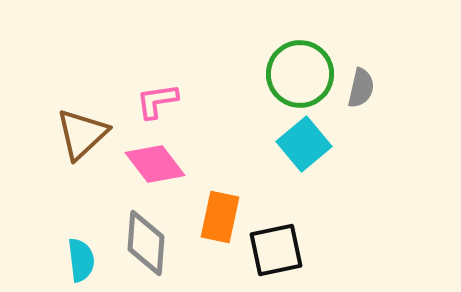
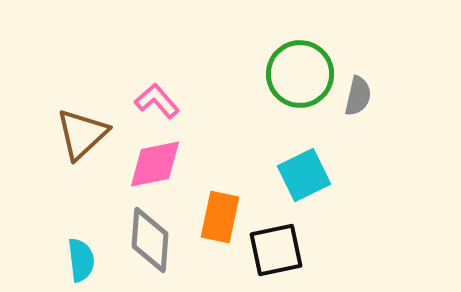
gray semicircle: moved 3 px left, 8 px down
pink L-shape: rotated 57 degrees clockwise
cyan square: moved 31 px down; rotated 14 degrees clockwise
pink diamond: rotated 64 degrees counterclockwise
gray diamond: moved 4 px right, 3 px up
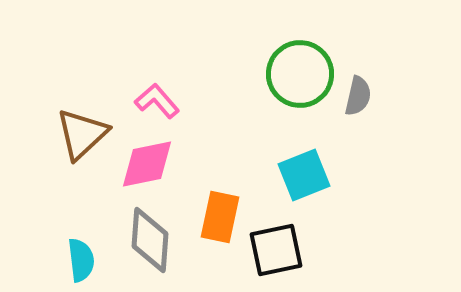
pink diamond: moved 8 px left
cyan square: rotated 4 degrees clockwise
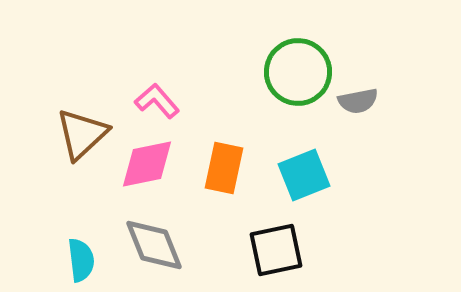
green circle: moved 2 px left, 2 px up
gray semicircle: moved 5 px down; rotated 66 degrees clockwise
orange rectangle: moved 4 px right, 49 px up
gray diamond: moved 4 px right, 5 px down; rotated 26 degrees counterclockwise
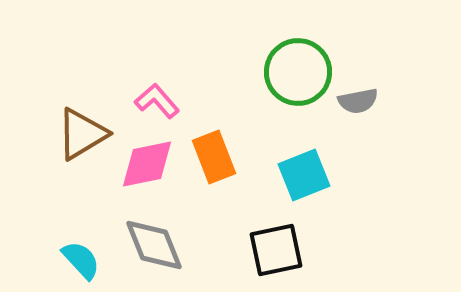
brown triangle: rotated 12 degrees clockwise
orange rectangle: moved 10 px left, 11 px up; rotated 33 degrees counterclockwise
cyan semicircle: rotated 36 degrees counterclockwise
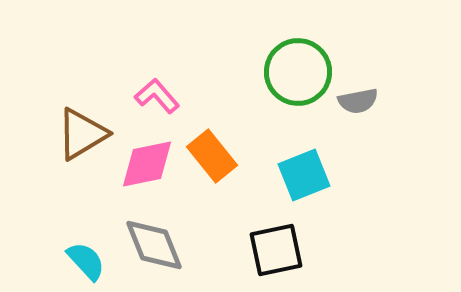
pink L-shape: moved 5 px up
orange rectangle: moved 2 px left, 1 px up; rotated 18 degrees counterclockwise
cyan semicircle: moved 5 px right, 1 px down
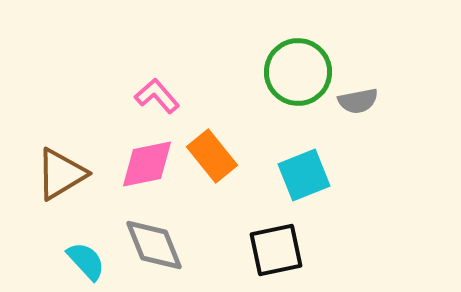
brown triangle: moved 21 px left, 40 px down
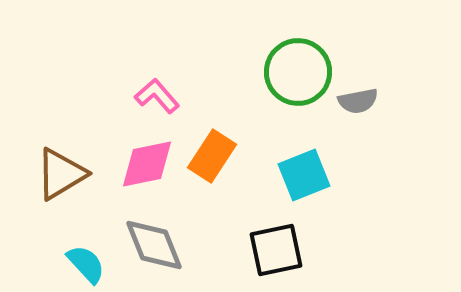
orange rectangle: rotated 72 degrees clockwise
cyan semicircle: moved 3 px down
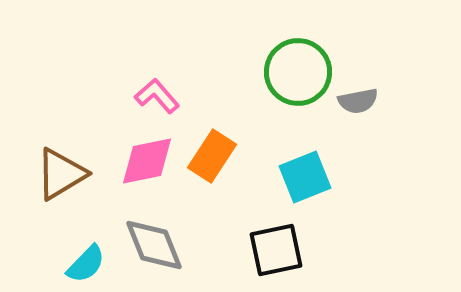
pink diamond: moved 3 px up
cyan square: moved 1 px right, 2 px down
cyan semicircle: rotated 87 degrees clockwise
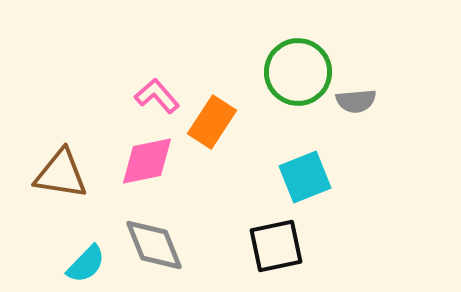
gray semicircle: moved 2 px left; rotated 6 degrees clockwise
orange rectangle: moved 34 px up
brown triangle: rotated 40 degrees clockwise
black square: moved 4 px up
